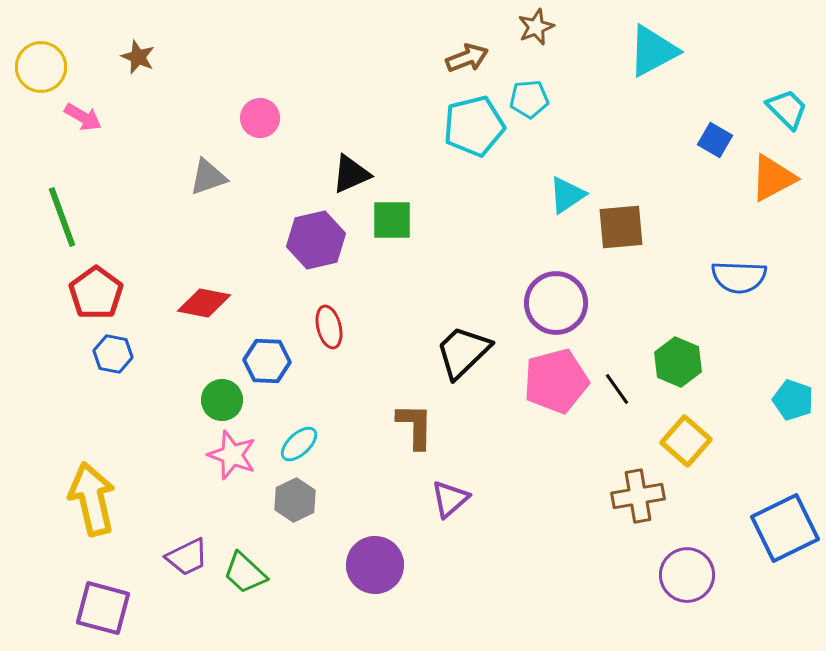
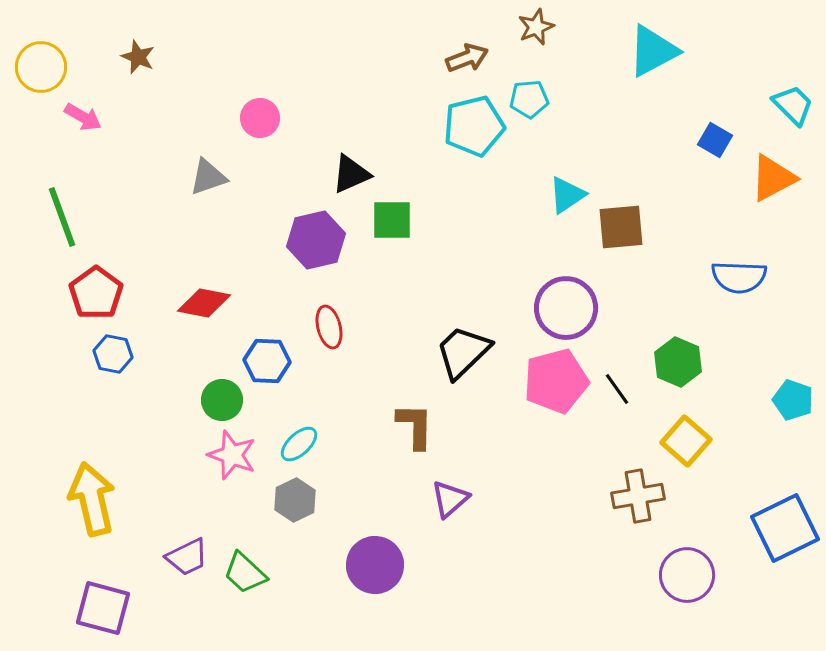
cyan trapezoid at (787, 109): moved 6 px right, 4 px up
purple circle at (556, 303): moved 10 px right, 5 px down
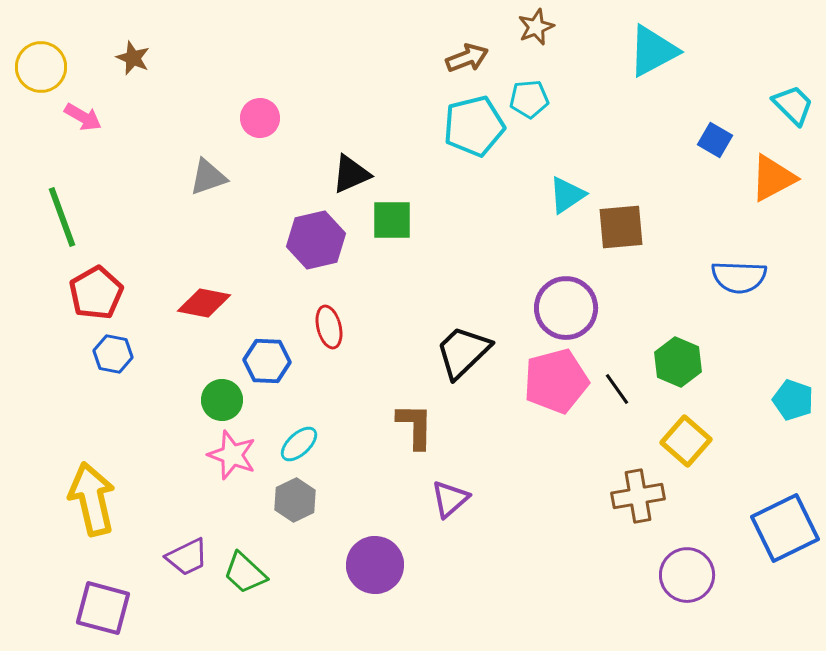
brown star at (138, 57): moved 5 px left, 1 px down
red pentagon at (96, 293): rotated 6 degrees clockwise
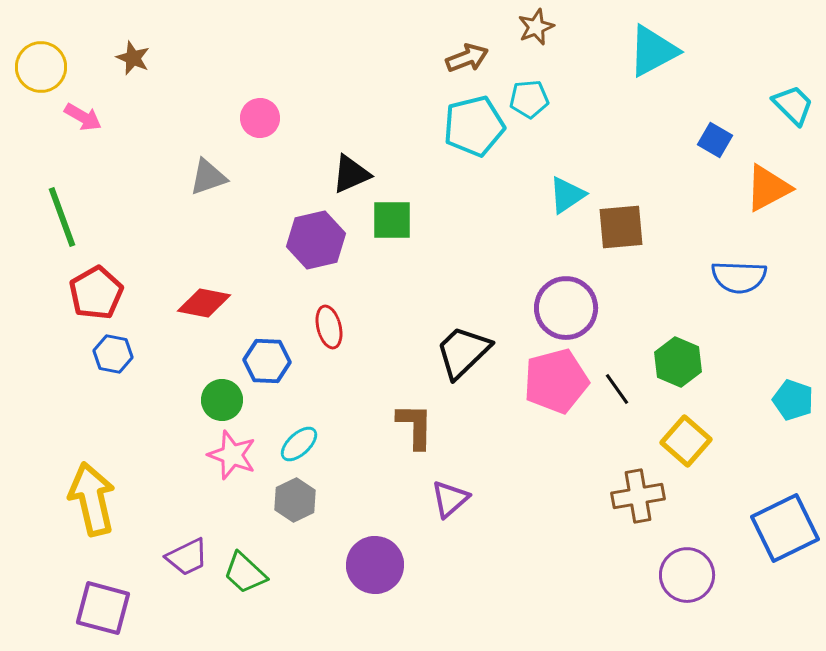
orange triangle at (773, 178): moved 5 px left, 10 px down
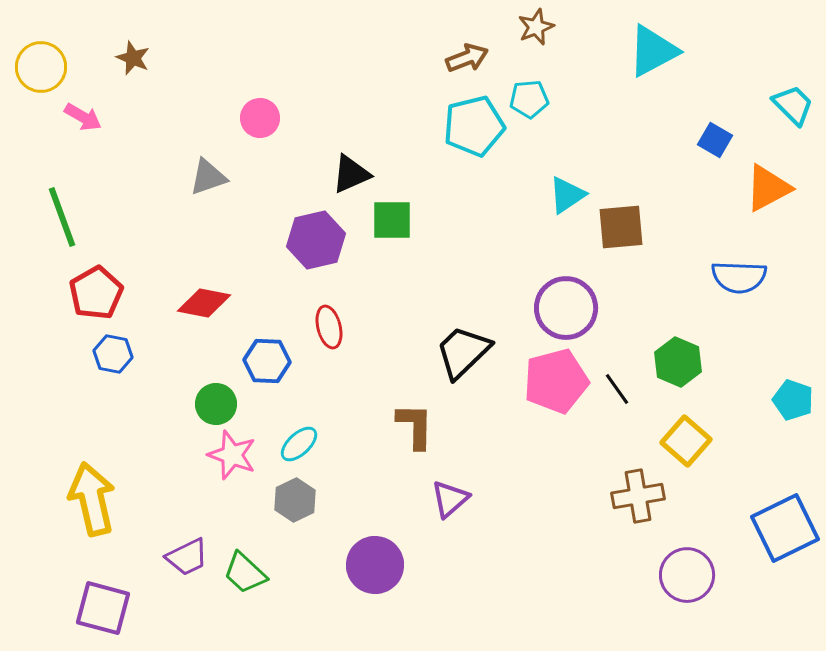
green circle at (222, 400): moved 6 px left, 4 px down
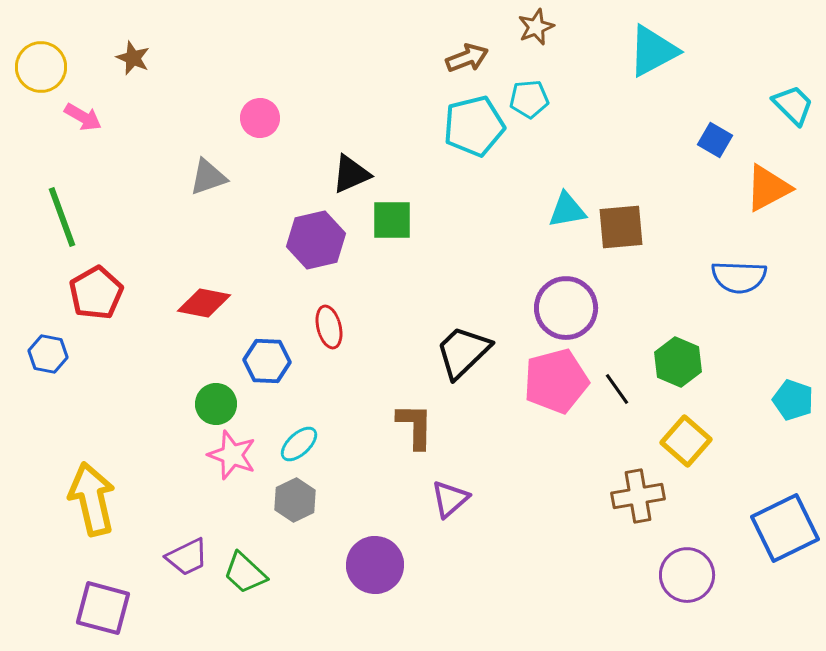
cyan triangle at (567, 195): moved 15 px down; rotated 24 degrees clockwise
blue hexagon at (113, 354): moved 65 px left
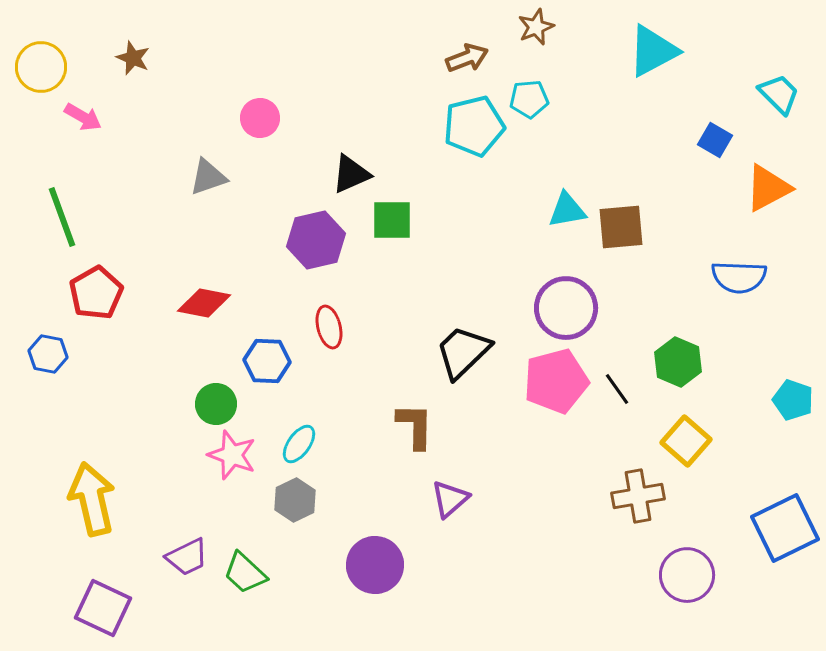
cyan trapezoid at (793, 105): moved 14 px left, 11 px up
cyan ellipse at (299, 444): rotated 12 degrees counterclockwise
purple square at (103, 608): rotated 10 degrees clockwise
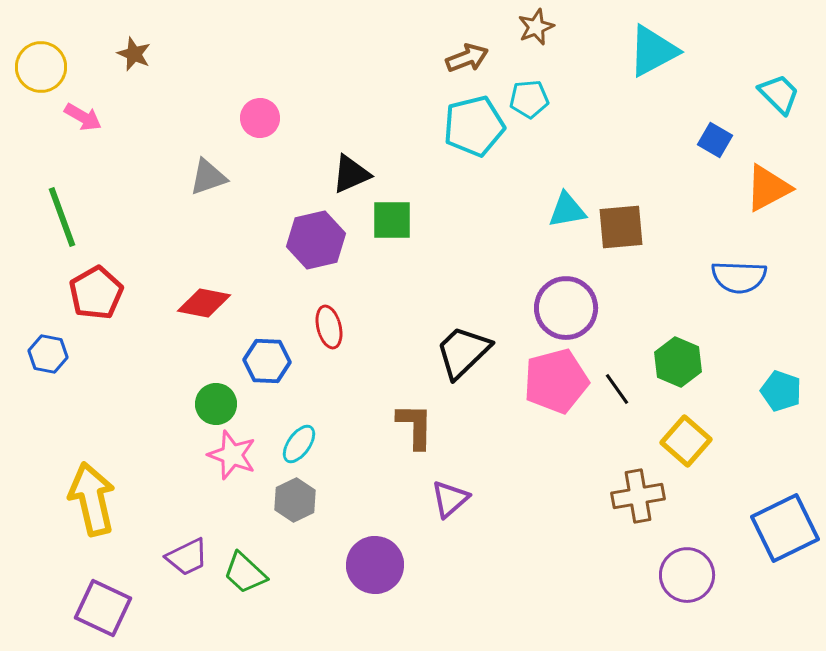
brown star at (133, 58): moved 1 px right, 4 px up
cyan pentagon at (793, 400): moved 12 px left, 9 px up
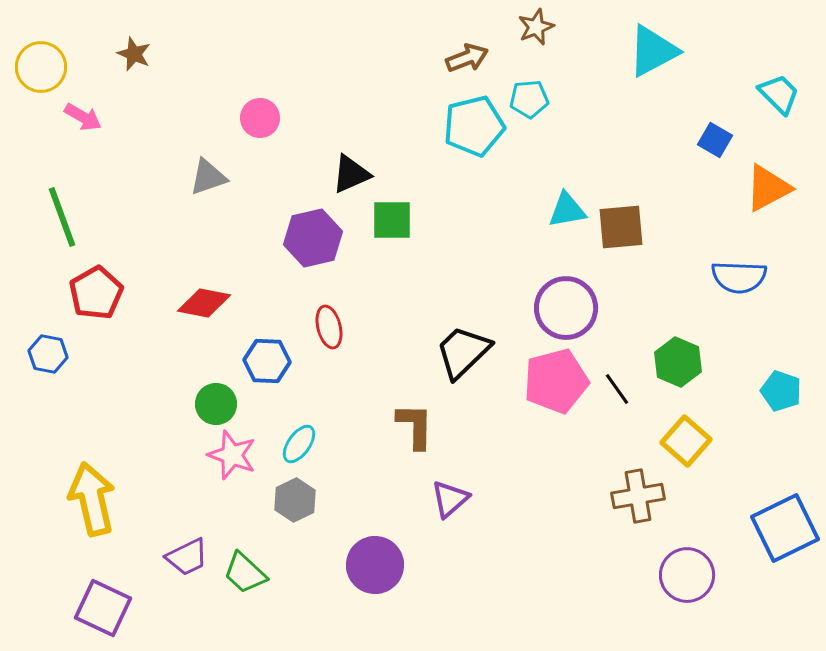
purple hexagon at (316, 240): moved 3 px left, 2 px up
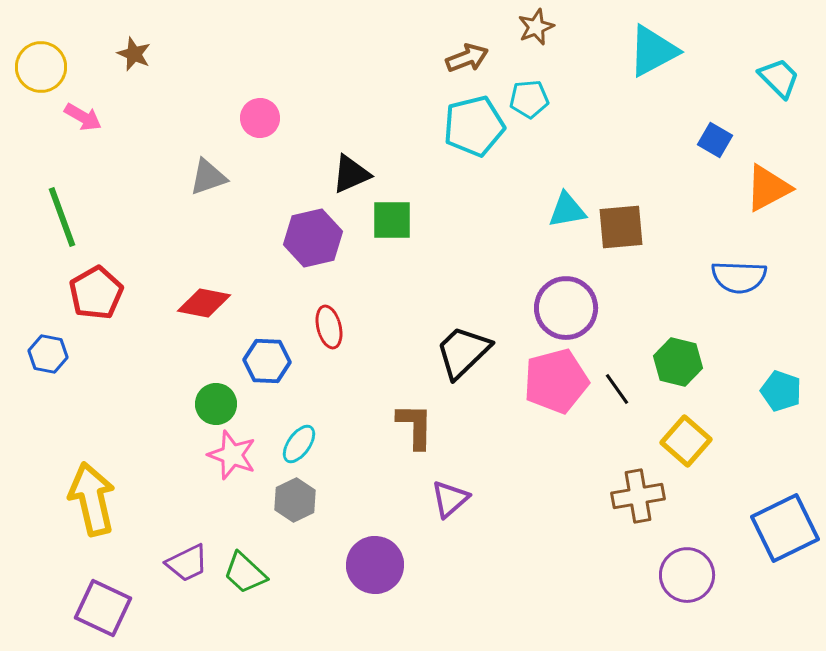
cyan trapezoid at (779, 94): moved 16 px up
green hexagon at (678, 362): rotated 9 degrees counterclockwise
purple trapezoid at (187, 557): moved 6 px down
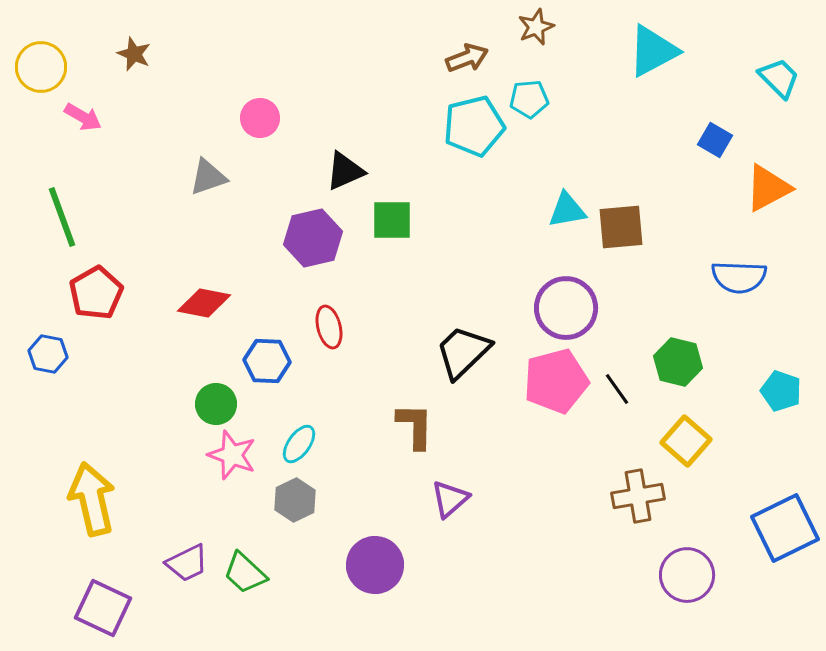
black triangle at (351, 174): moved 6 px left, 3 px up
